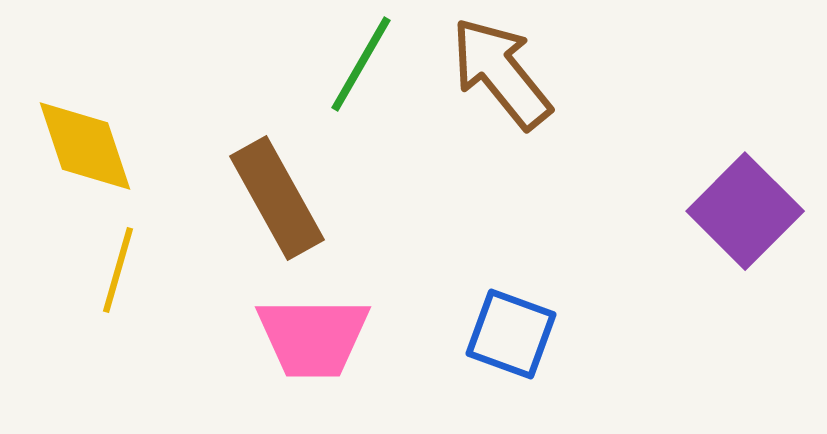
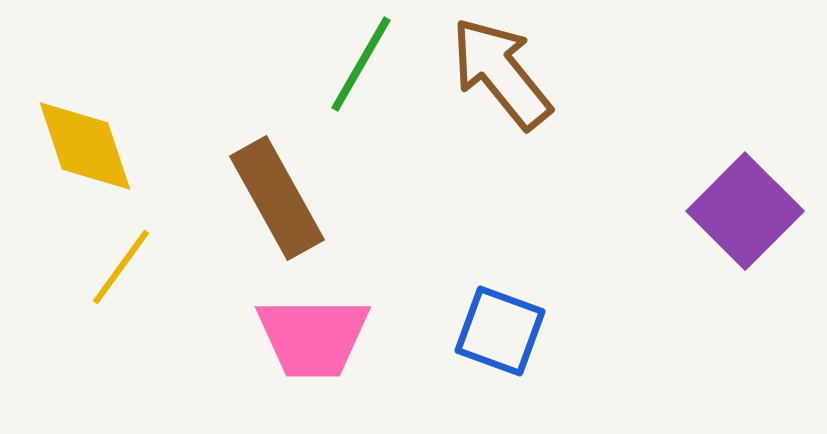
yellow line: moved 3 px right, 3 px up; rotated 20 degrees clockwise
blue square: moved 11 px left, 3 px up
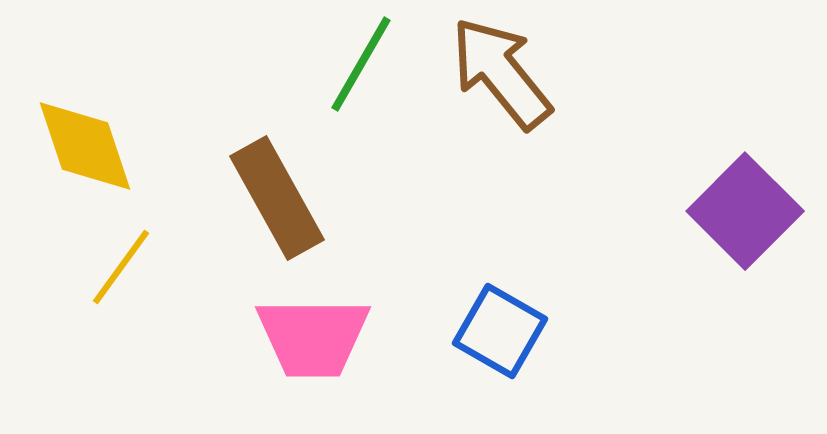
blue square: rotated 10 degrees clockwise
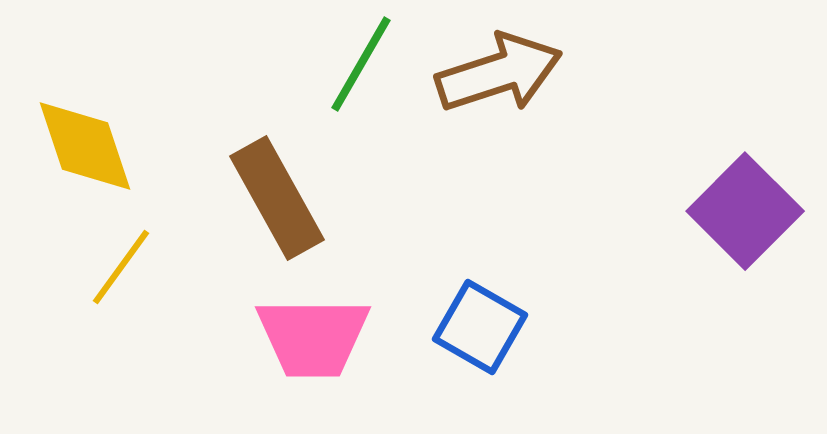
brown arrow: moved 2 px left; rotated 111 degrees clockwise
blue square: moved 20 px left, 4 px up
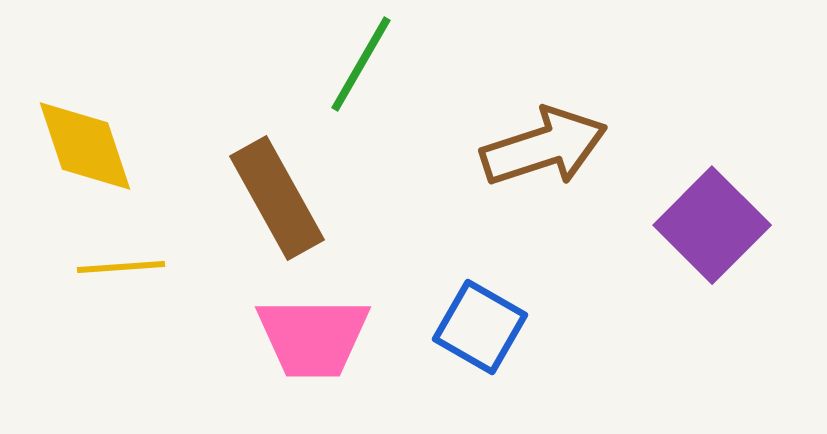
brown arrow: moved 45 px right, 74 px down
purple square: moved 33 px left, 14 px down
yellow line: rotated 50 degrees clockwise
